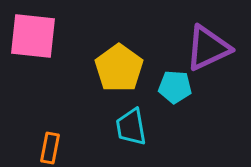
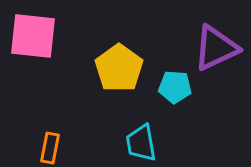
purple triangle: moved 8 px right
cyan trapezoid: moved 10 px right, 16 px down
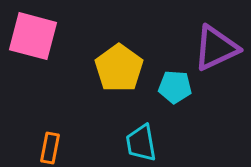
pink square: rotated 9 degrees clockwise
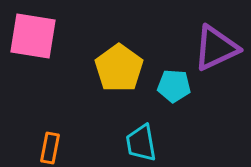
pink square: rotated 6 degrees counterclockwise
cyan pentagon: moved 1 px left, 1 px up
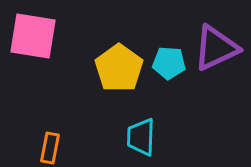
cyan pentagon: moved 5 px left, 23 px up
cyan trapezoid: moved 6 px up; rotated 12 degrees clockwise
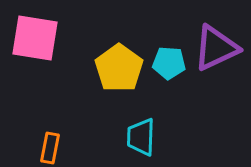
pink square: moved 2 px right, 2 px down
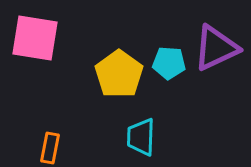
yellow pentagon: moved 6 px down
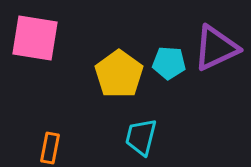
cyan trapezoid: rotated 12 degrees clockwise
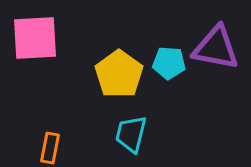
pink square: rotated 12 degrees counterclockwise
purple triangle: rotated 36 degrees clockwise
cyan trapezoid: moved 10 px left, 3 px up
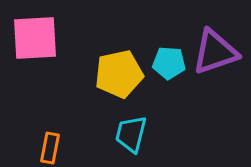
purple triangle: moved 1 px left, 4 px down; rotated 30 degrees counterclockwise
yellow pentagon: rotated 24 degrees clockwise
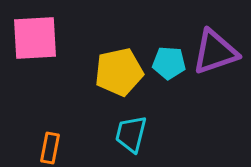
yellow pentagon: moved 2 px up
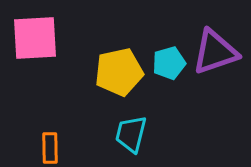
cyan pentagon: rotated 20 degrees counterclockwise
orange rectangle: rotated 12 degrees counterclockwise
